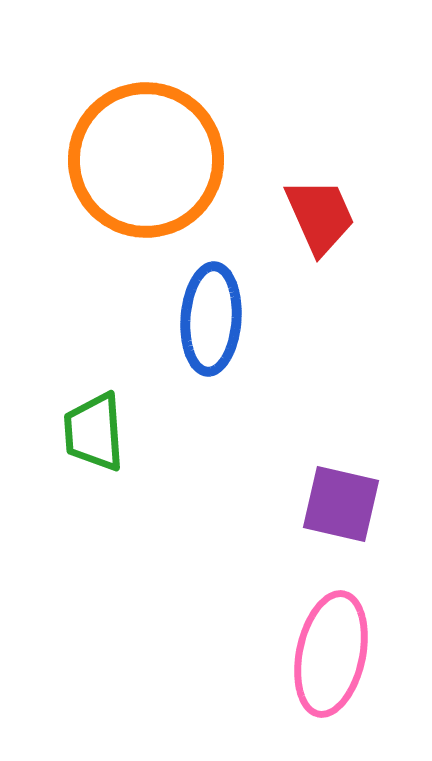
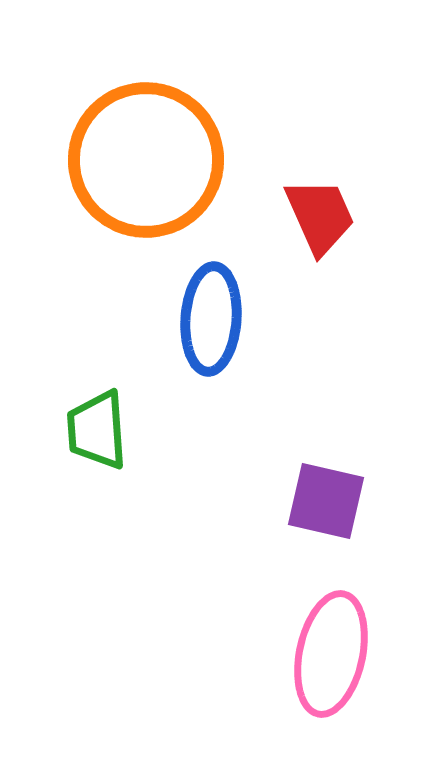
green trapezoid: moved 3 px right, 2 px up
purple square: moved 15 px left, 3 px up
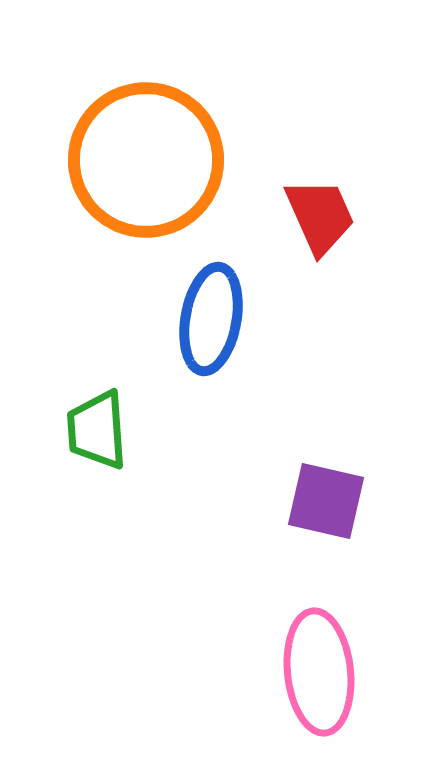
blue ellipse: rotated 6 degrees clockwise
pink ellipse: moved 12 px left, 18 px down; rotated 18 degrees counterclockwise
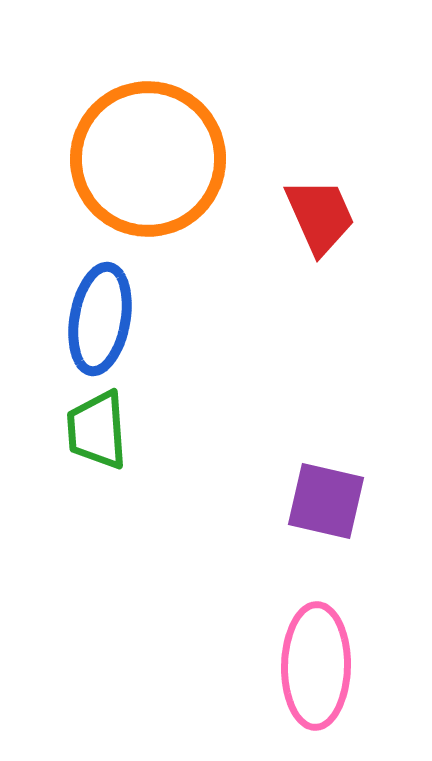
orange circle: moved 2 px right, 1 px up
blue ellipse: moved 111 px left
pink ellipse: moved 3 px left, 6 px up; rotated 7 degrees clockwise
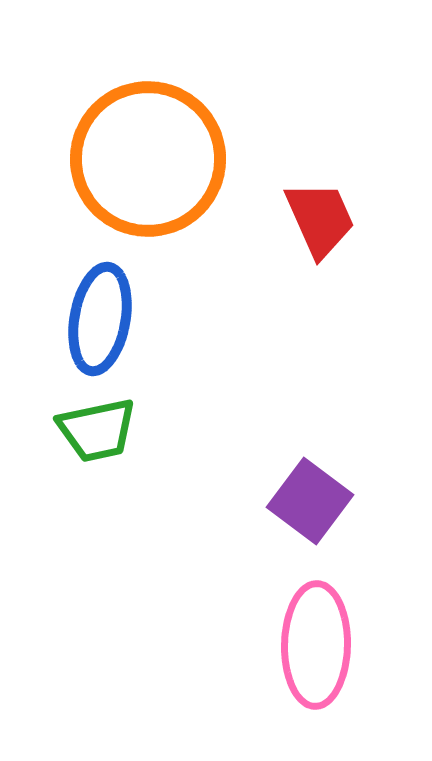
red trapezoid: moved 3 px down
green trapezoid: rotated 98 degrees counterclockwise
purple square: moved 16 px left; rotated 24 degrees clockwise
pink ellipse: moved 21 px up
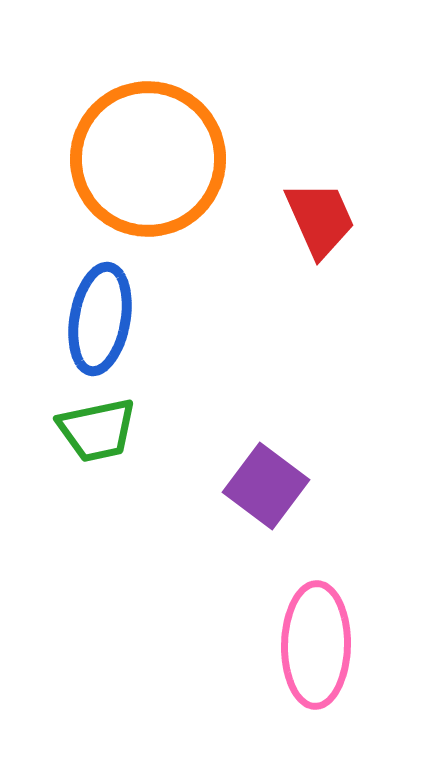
purple square: moved 44 px left, 15 px up
